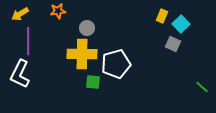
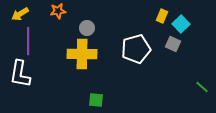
white pentagon: moved 20 px right, 15 px up
white L-shape: rotated 16 degrees counterclockwise
green square: moved 3 px right, 18 px down
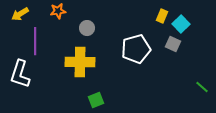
purple line: moved 7 px right
yellow cross: moved 2 px left, 8 px down
white L-shape: rotated 8 degrees clockwise
green square: rotated 28 degrees counterclockwise
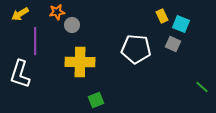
orange star: moved 1 px left, 1 px down
yellow rectangle: rotated 48 degrees counterclockwise
cyan square: rotated 24 degrees counterclockwise
gray circle: moved 15 px left, 3 px up
white pentagon: rotated 20 degrees clockwise
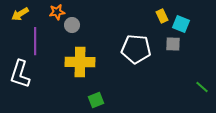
gray square: rotated 21 degrees counterclockwise
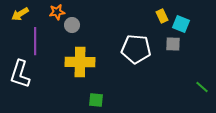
green square: rotated 28 degrees clockwise
